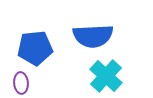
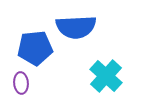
blue semicircle: moved 17 px left, 9 px up
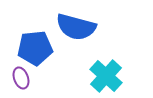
blue semicircle: rotated 18 degrees clockwise
purple ellipse: moved 5 px up; rotated 15 degrees counterclockwise
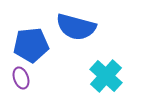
blue pentagon: moved 4 px left, 3 px up
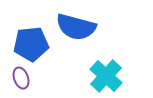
blue pentagon: moved 1 px up
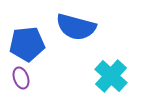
blue pentagon: moved 4 px left
cyan cross: moved 5 px right
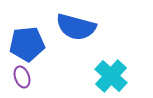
purple ellipse: moved 1 px right, 1 px up
